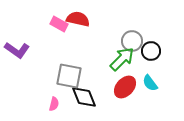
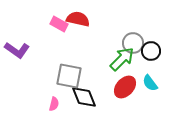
gray circle: moved 1 px right, 2 px down
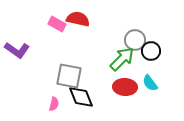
pink rectangle: moved 2 px left
gray circle: moved 2 px right, 3 px up
red ellipse: rotated 50 degrees clockwise
black diamond: moved 3 px left
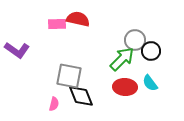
pink rectangle: rotated 30 degrees counterclockwise
black diamond: moved 1 px up
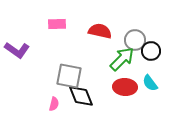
red semicircle: moved 22 px right, 12 px down
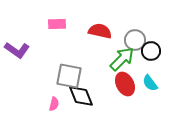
red ellipse: moved 3 px up; rotated 60 degrees clockwise
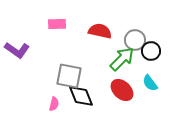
red ellipse: moved 3 px left, 6 px down; rotated 20 degrees counterclockwise
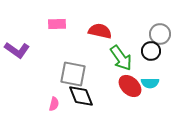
gray circle: moved 25 px right, 6 px up
green arrow: moved 1 px left, 1 px up; rotated 100 degrees clockwise
gray square: moved 4 px right, 2 px up
cyan semicircle: rotated 54 degrees counterclockwise
red ellipse: moved 8 px right, 4 px up
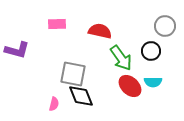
gray circle: moved 5 px right, 8 px up
purple L-shape: rotated 20 degrees counterclockwise
cyan semicircle: moved 3 px right, 1 px up
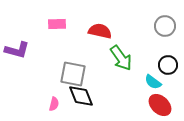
black circle: moved 17 px right, 14 px down
cyan semicircle: rotated 36 degrees clockwise
red ellipse: moved 30 px right, 19 px down
